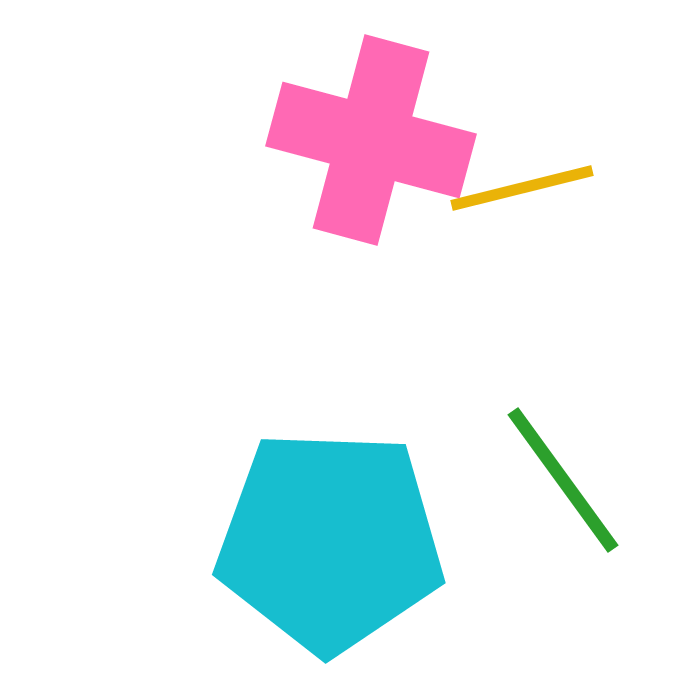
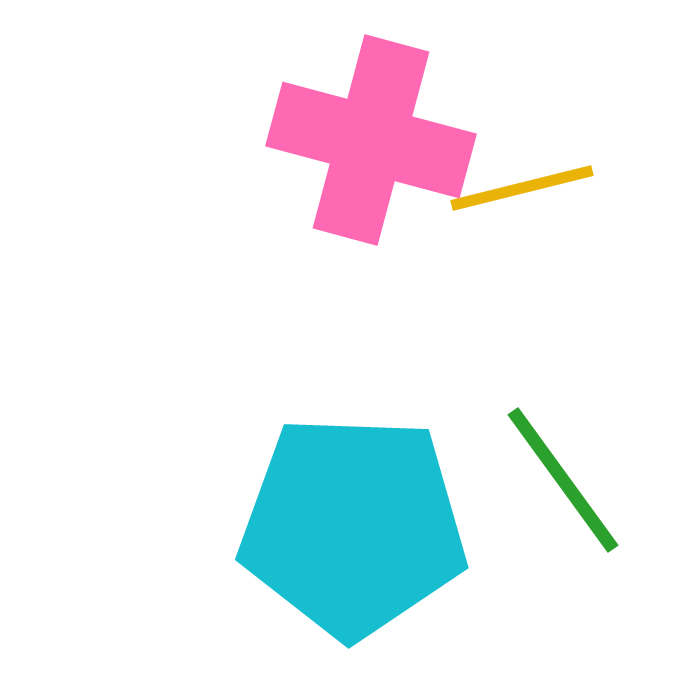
cyan pentagon: moved 23 px right, 15 px up
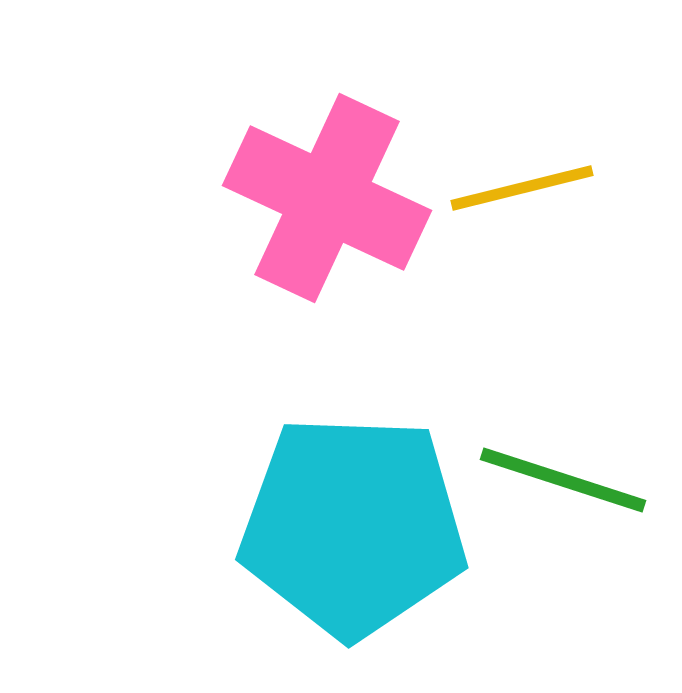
pink cross: moved 44 px left, 58 px down; rotated 10 degrees clockwise
green line: rotated 36 degrees counterclockwise
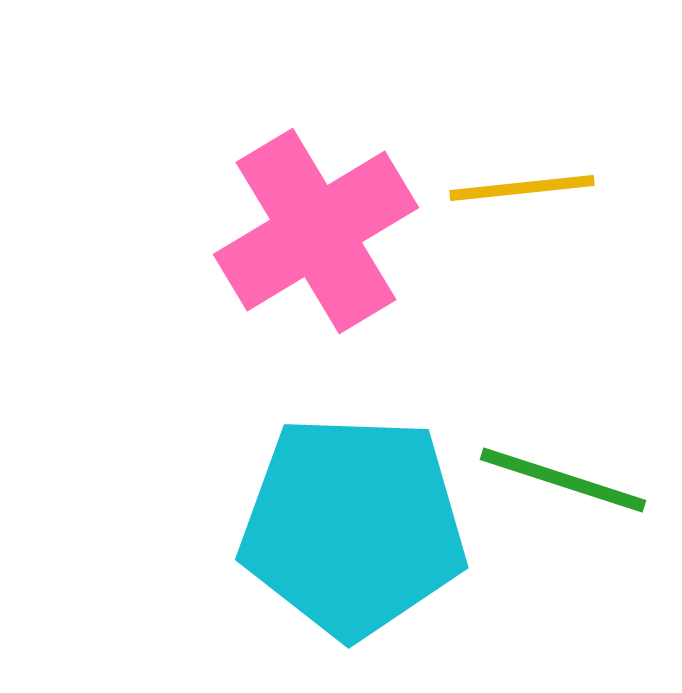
yellow line: rotated 8 degrees clockwise
pink cross: moved 11 px left, 33 px down; rotated 34 degrees clockwise
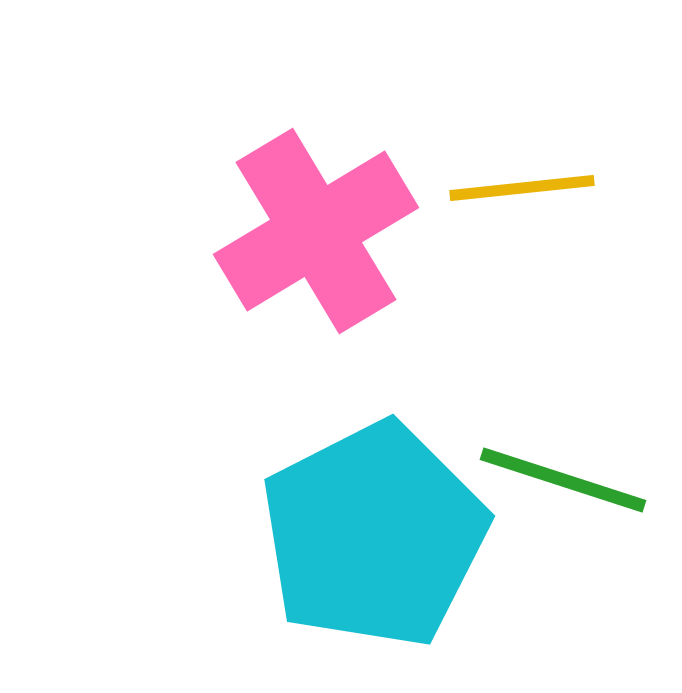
cyan pentagon: moved 21 px right, 9 px down; rotated 29 degrees counterclockwise
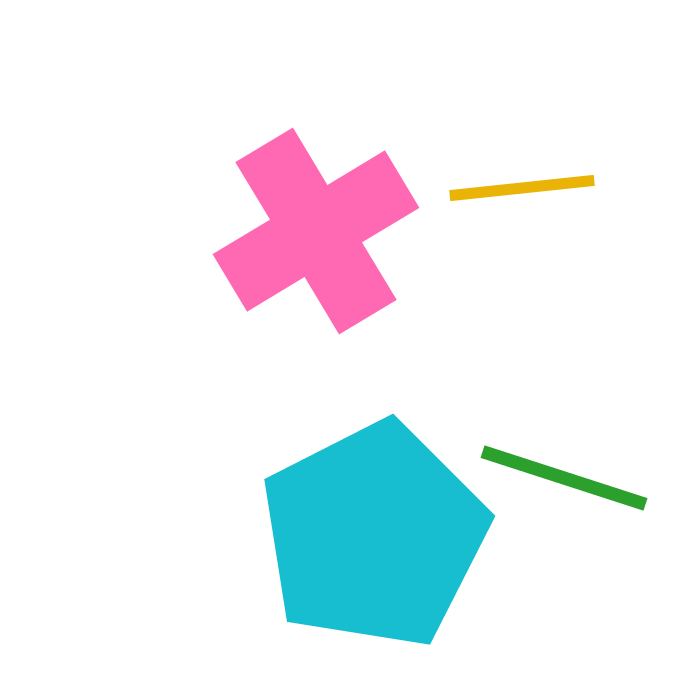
green line: moved 1 px right, 2 px up
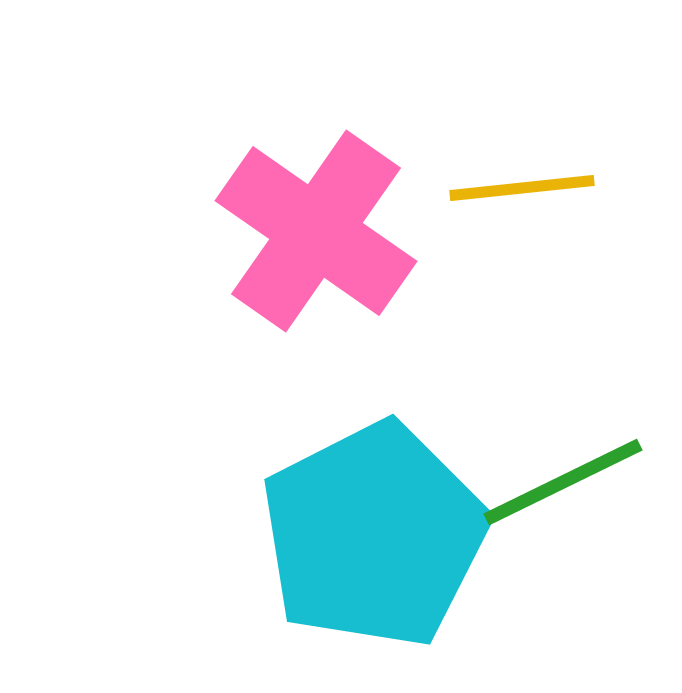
pink cross: rotated 24 degrees counterclockwise
green line: moved 1 px left, 4 px down; rotated 44 degrees counterclockwise
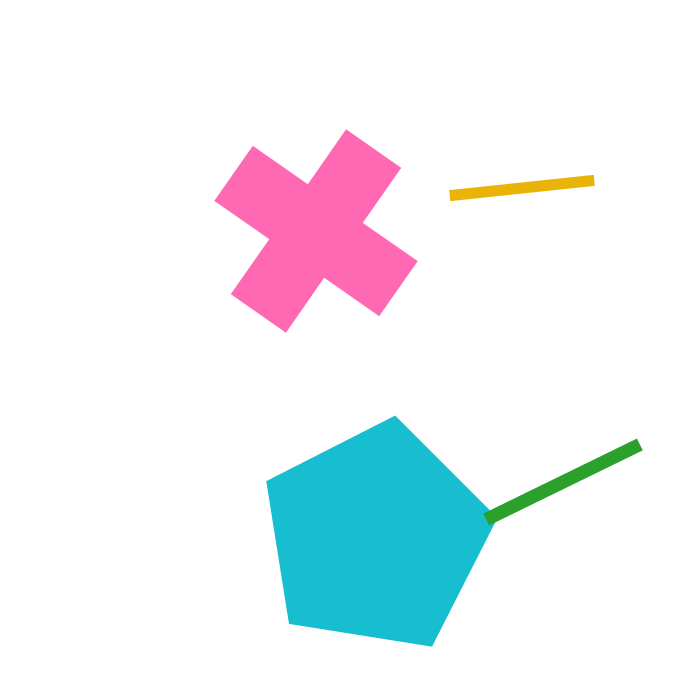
cyan pentagon: moved 2 px right, 2 px down
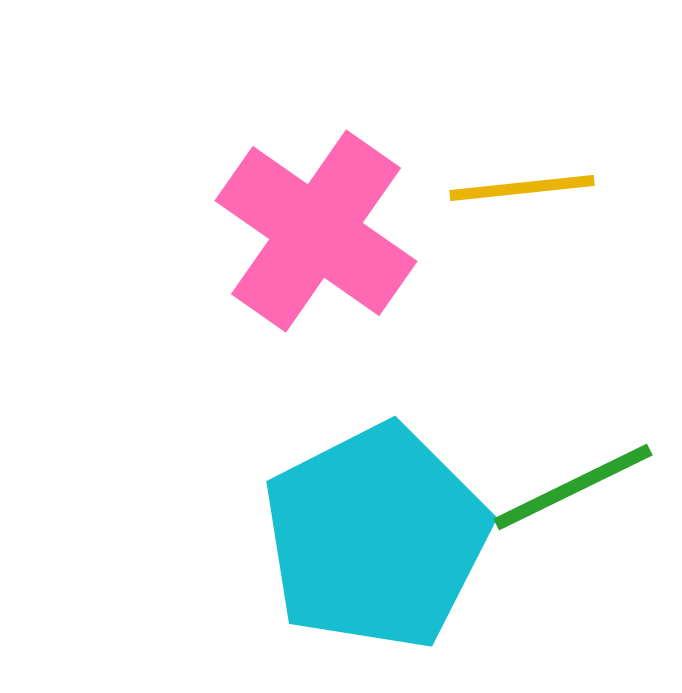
green line: moved 10 px right, 5 px down
